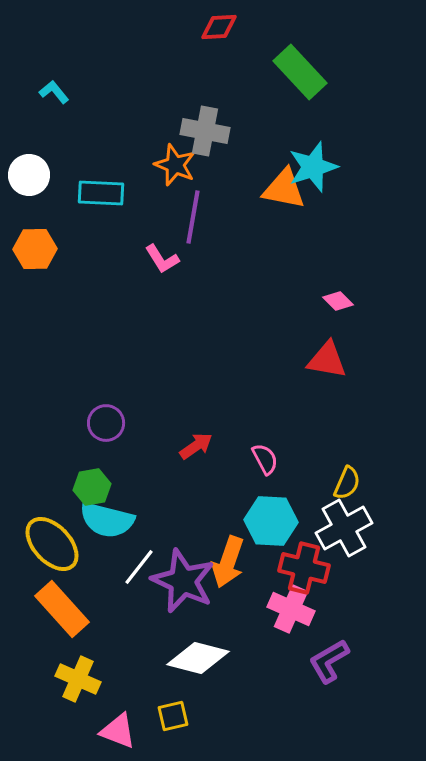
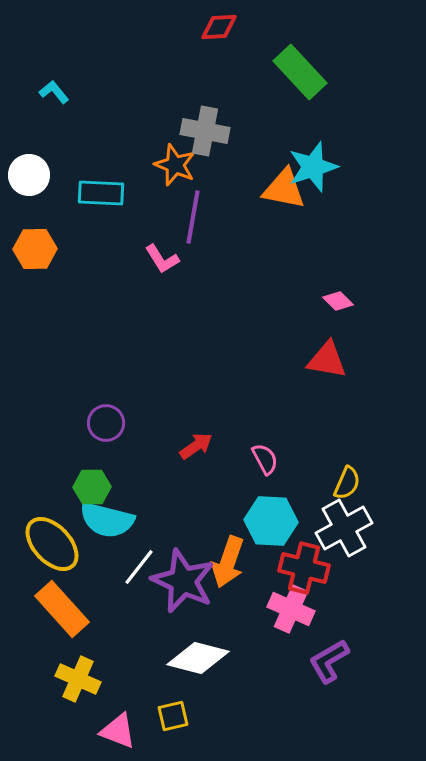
green hexagon: rotated 9 degrees clockwise
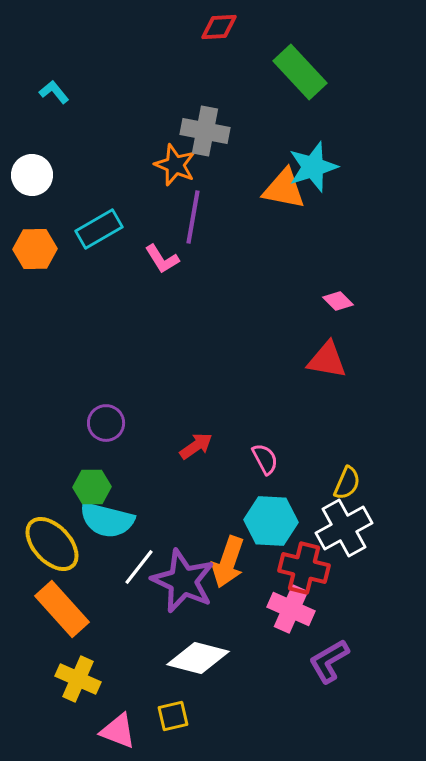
white circle: moved 3 px right
cyan rectangle: moved 2 px left, 36 px down; rotated 33 degrees counterclockwise
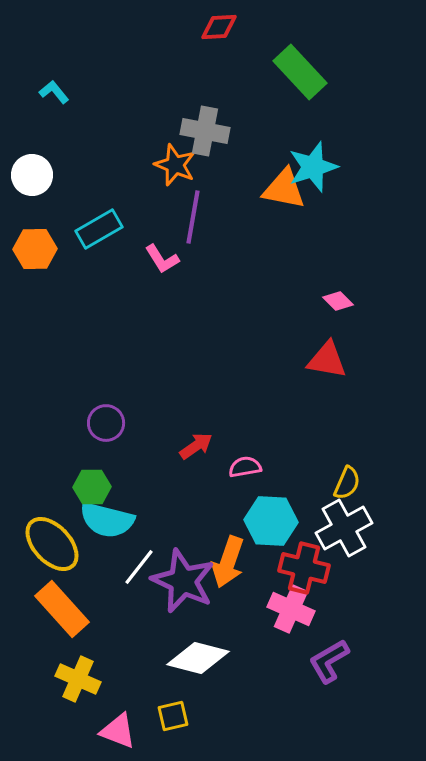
pink semicircle: moved 20 px left, 8 px down; rotated 72 degrees counterclockwise
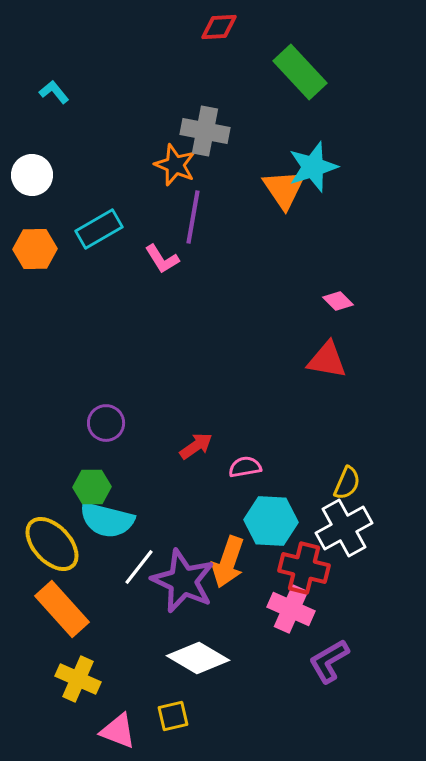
orange triangle: rotated 45 degrees clockwise
white diamond: rotated 16 degrees clockwise
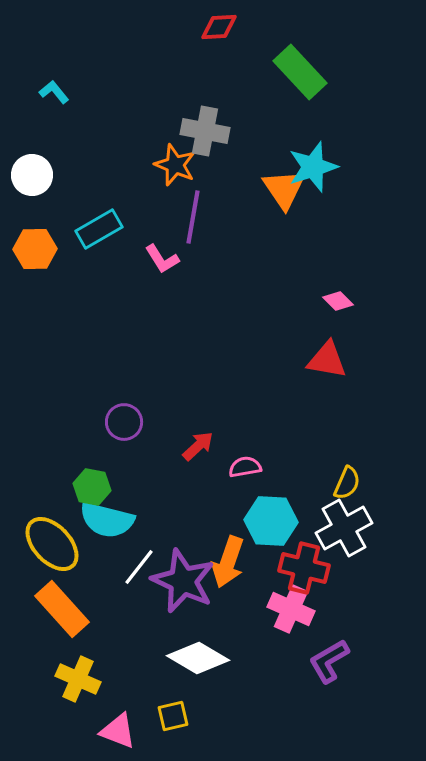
purple circle: moved 18 px right, 1 px up
red arrow: moved 2 px right; rotated 8 degrees counterclockwise
green hexagon: rotated 12 degrees clockwise
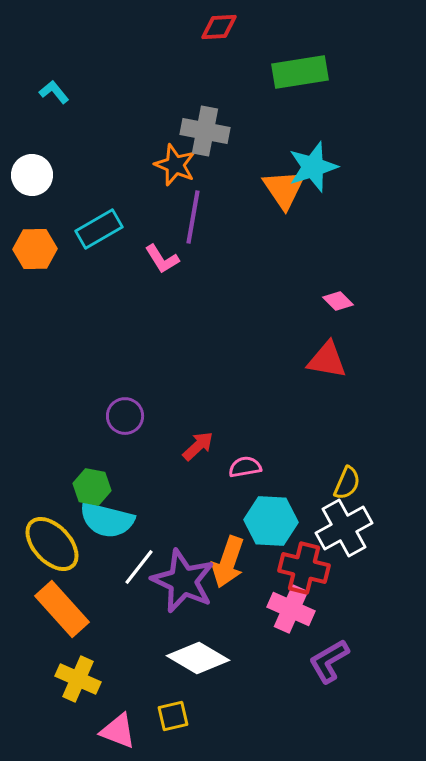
green rectangle: rotated 56 degrees counterclockwise
purple circle: moved 1 px right, 6 px up
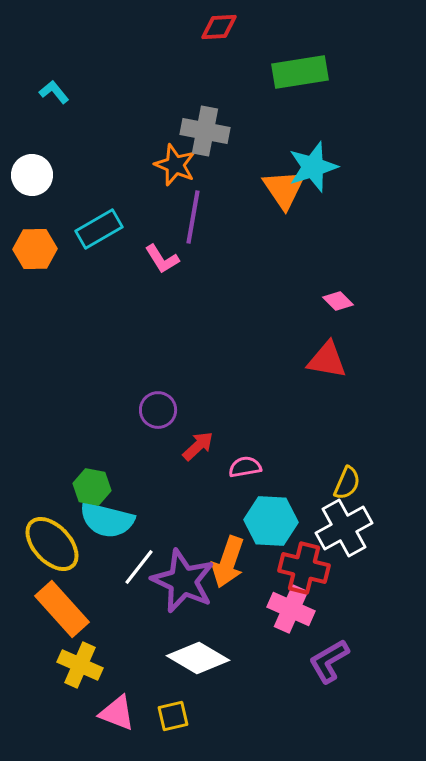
purple circle: moved 33 px right, 6 px up
yellow cross: moved 2 px right, 14 px up
pink triangle: moved 1 px left, 18 px up
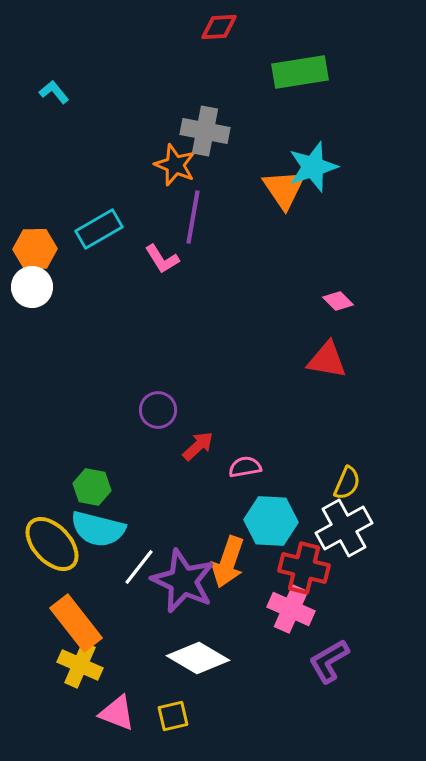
white circle: moved 112 px down
cyan semicircle: moved 9 px left, 9 px down
orange rectangle: moved 14 px right, 14 px down; rotated 4 degrees clockwise
